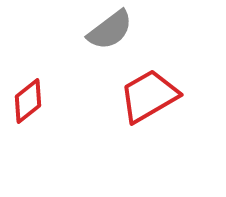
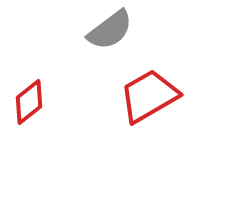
red diamond: moved 1 px right, 1 px down
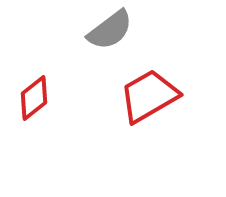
red diamond: moved 5 px right, 4 px up
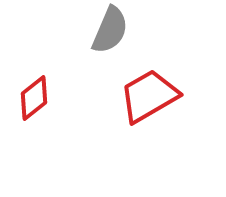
gray semicircle: rotated 30 degrees counterclockwise
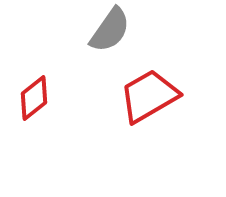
gray semicircle: rotated 12 degrees clockwise
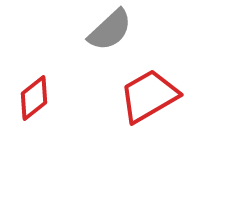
gray semicircle: rotated 12 degrees clockwise
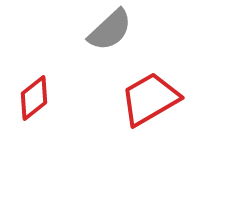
red trapezoid: moved 1 px right, 3 px down
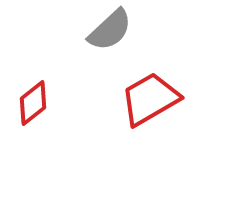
red diamond: moved 1 px left, 5 px down
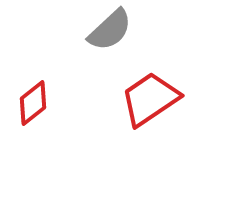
red trapezoid: rotated 4 degrees counterclockwise
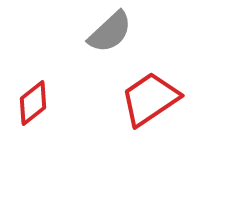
gray semicircle: moved 2 px down
